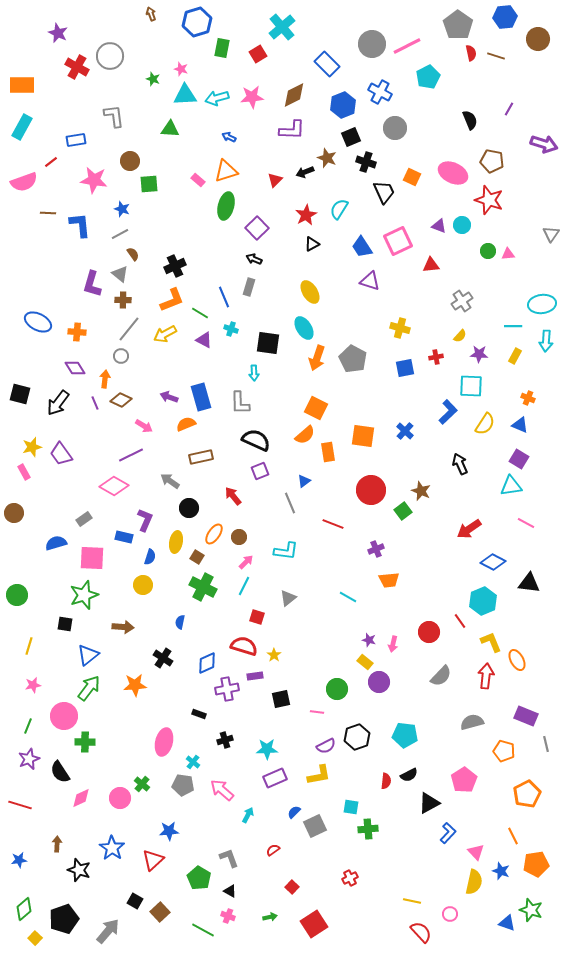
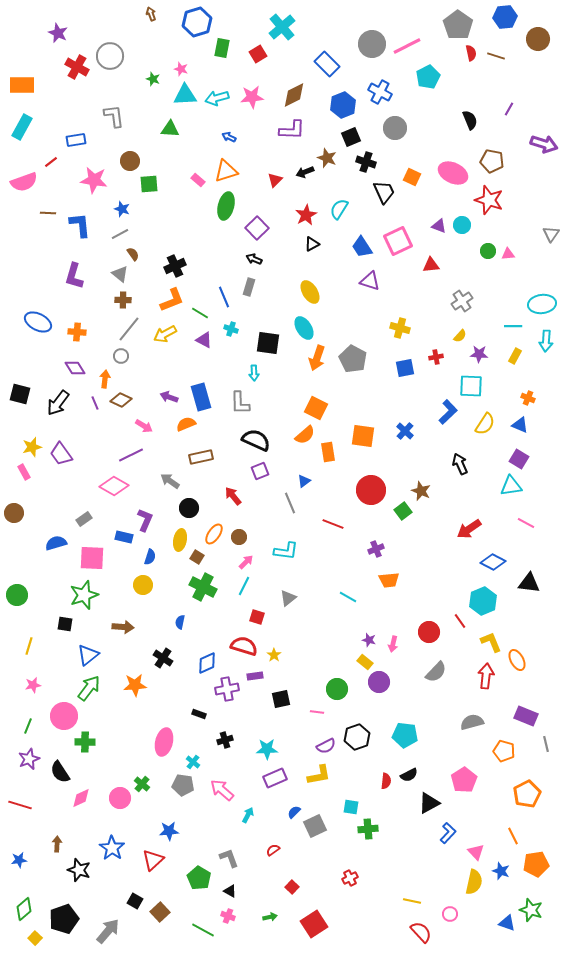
purple L-shape at (92, 284): moved 18 px left, 8 px up
yellow ellipse at (176, 542): moved 4 px right, 2 px up
gray semicircle at (441, 676): moved 5 px left, 4 px up
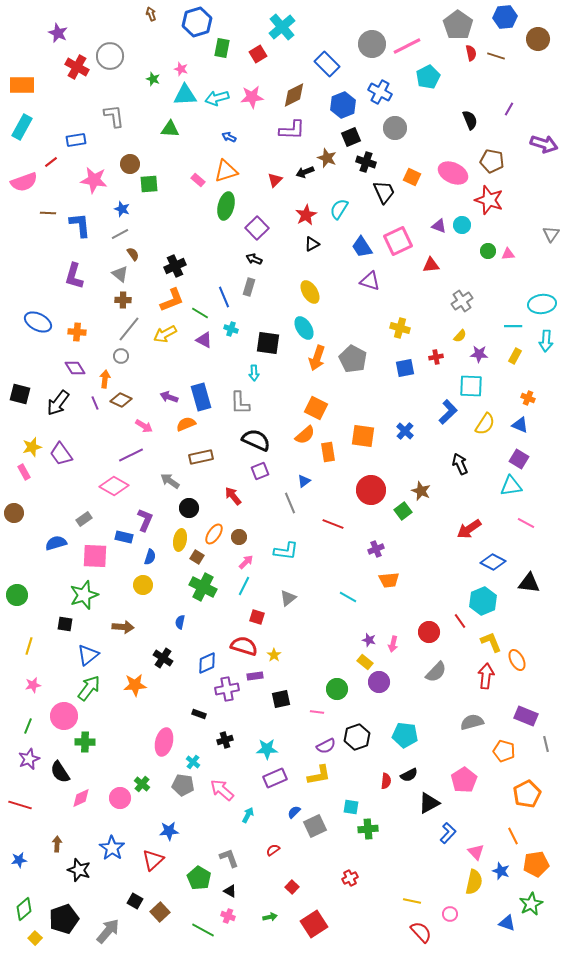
brown circle at (130, 161): moved 3 px down
pink square at (92, 558): moved 3 px right, 2 px up
green star at (531, 910): moved 6 px up; rotated 25 degrees clockwise
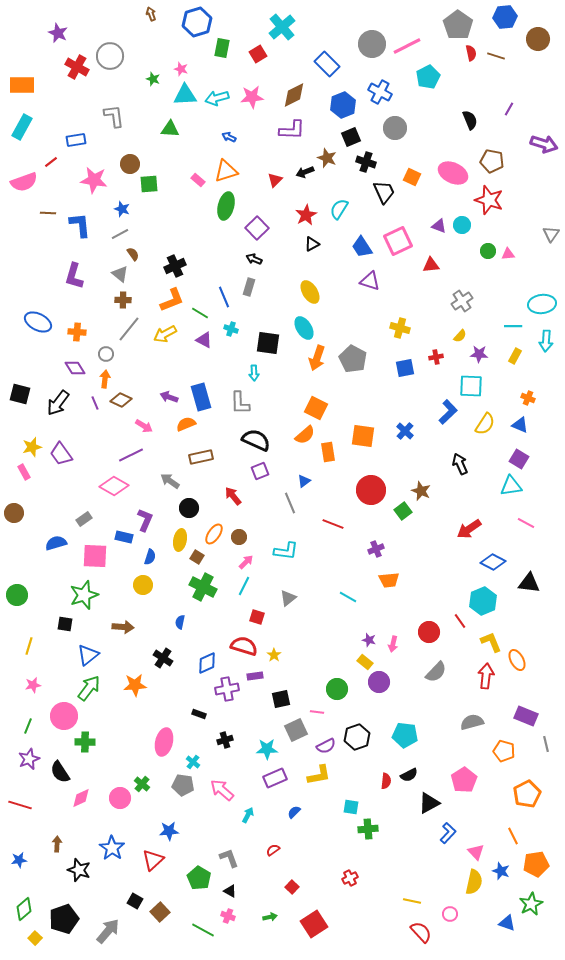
gray circle at (121, 356): moved 15 px left, 2 px up
gray square at (315, 826): moved 19 px left, 96 px up
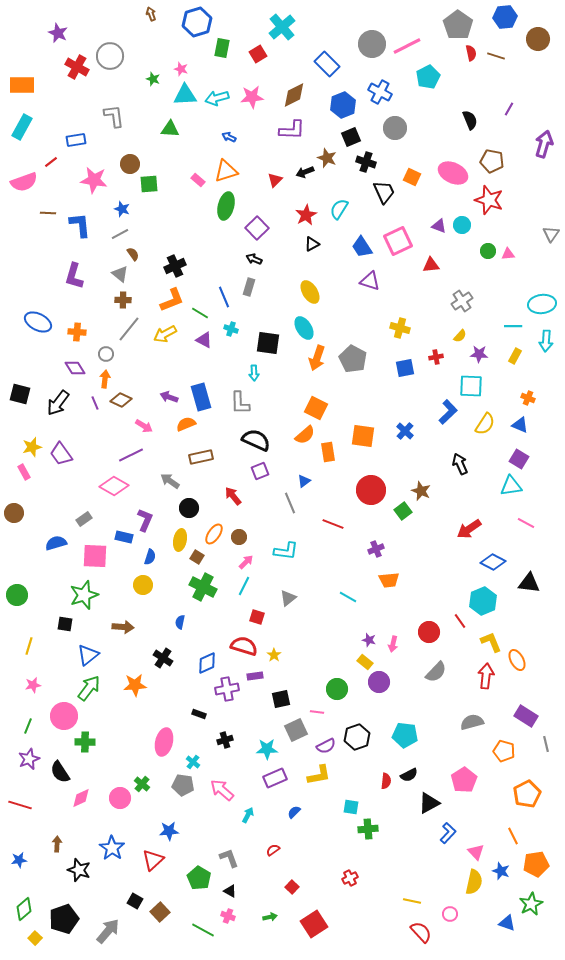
purple arrow at (544, 144): rotated 92 degrees counterclockwise
purple rectangle at (526, 716): rotated 10 degrees clockwise
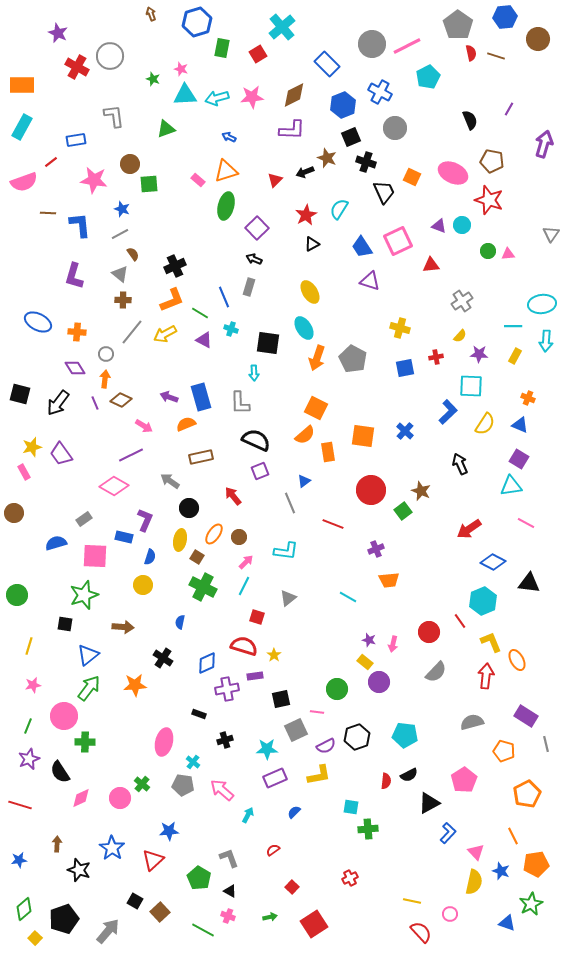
green triangle at (170, 129): moved 4 px left; rotated 24 degrees counterclockwise
gray line at (129, 329): moved 3 px right, 3 px down
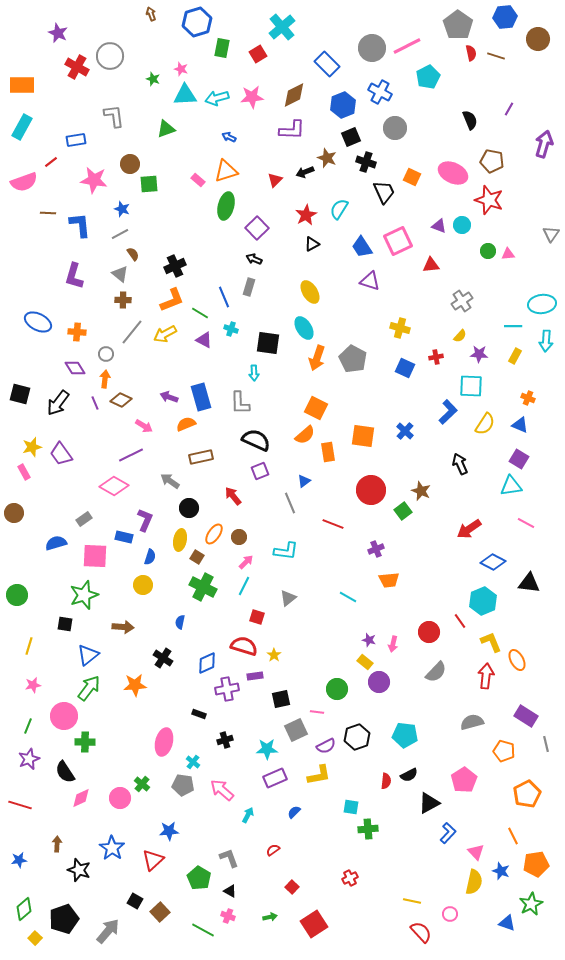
gray circle at (372, 44): moved 4 px down
blue square at (405, 368): rotated 36 degrees clockwise
black semicircle at (60, 772): moved 5 px right
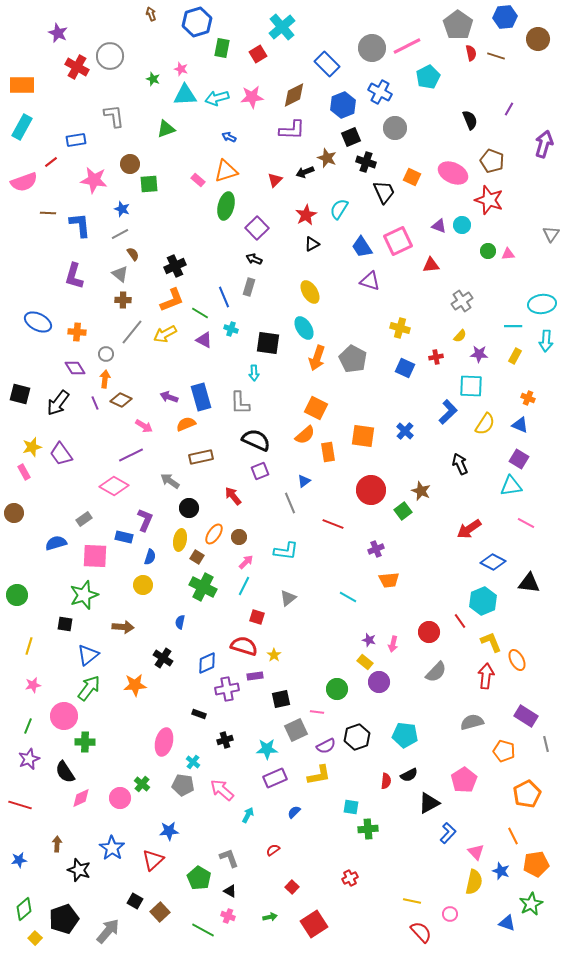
brown pentagon at (492, 161): rotated 10 degrees clockwise
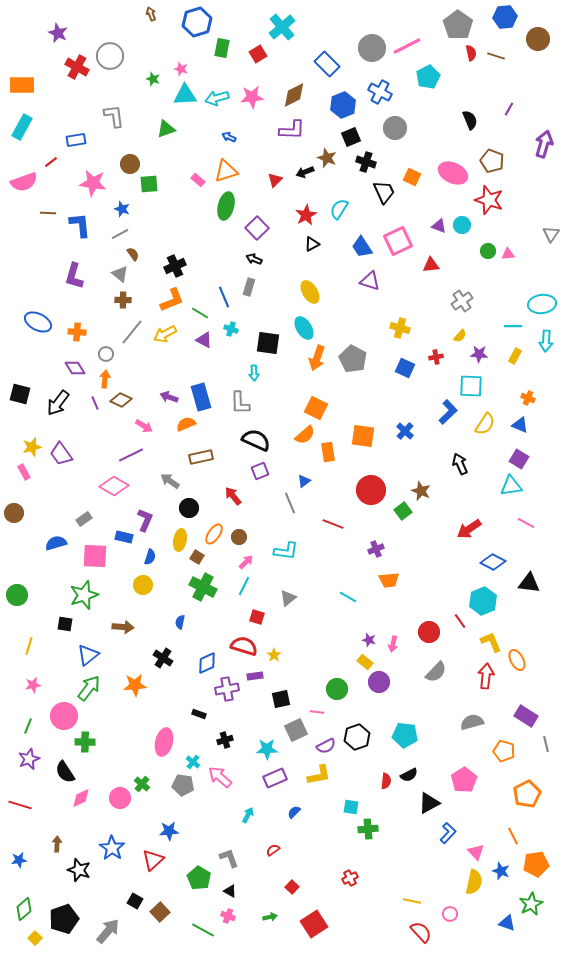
pink star at (94, 180): moved 1 px left, 3 px down
pink arrow at (222, 790): moved 2 px left, 13 px up
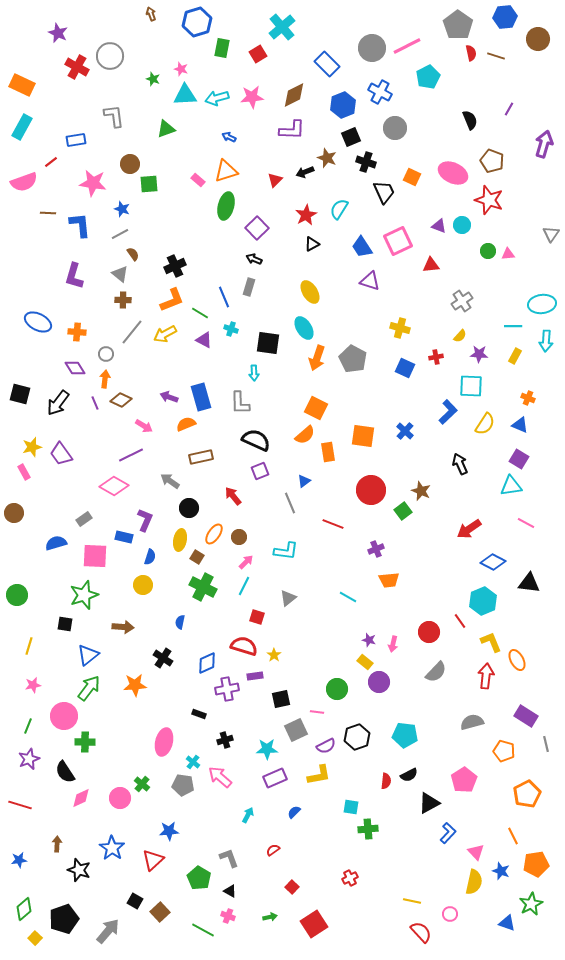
orange rectangle at (22, 85): rotated 25 degrees clockwise
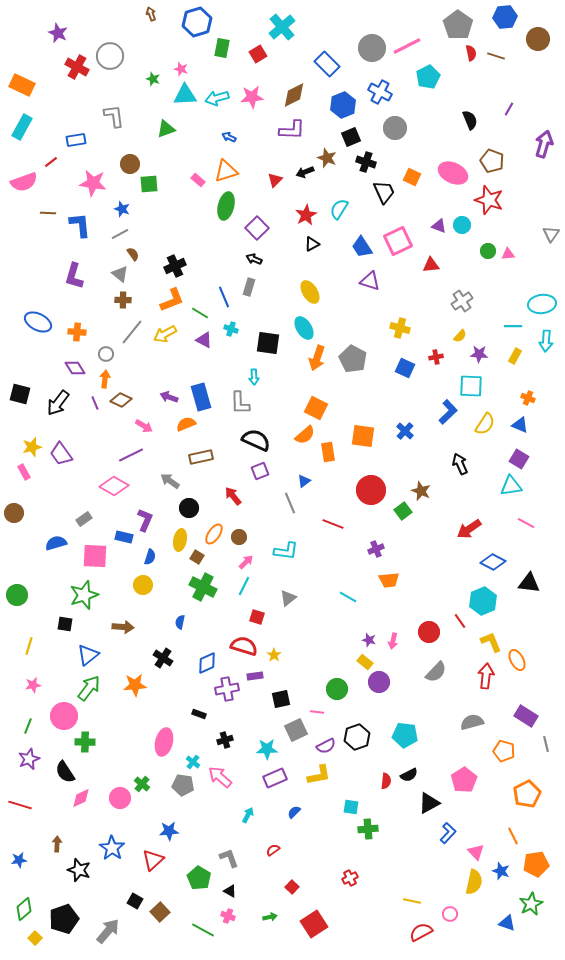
cyan arrow at (254, 373): moved 4 px down
pink arrow at (393, 644): moved 3 px up
red semicircle at (421, 932): rotated 75 degrees counterclockwise
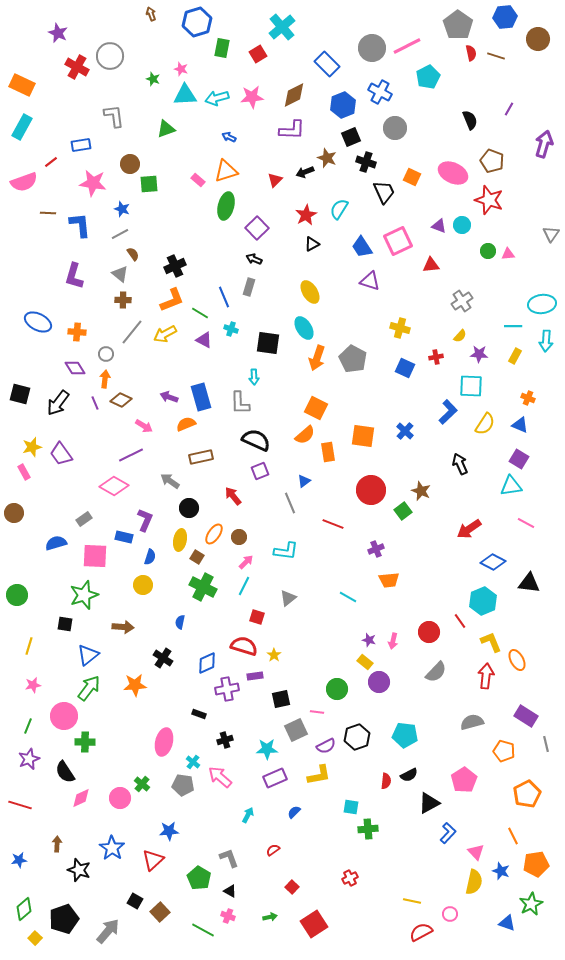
blue rectangle at (76, 140): moved 5 px right, 5 px down
